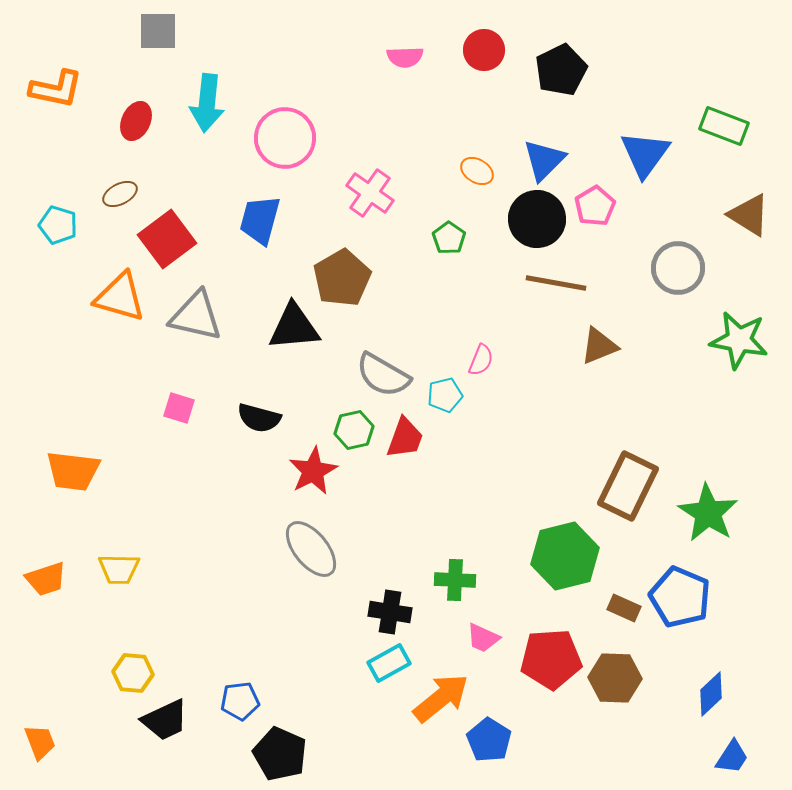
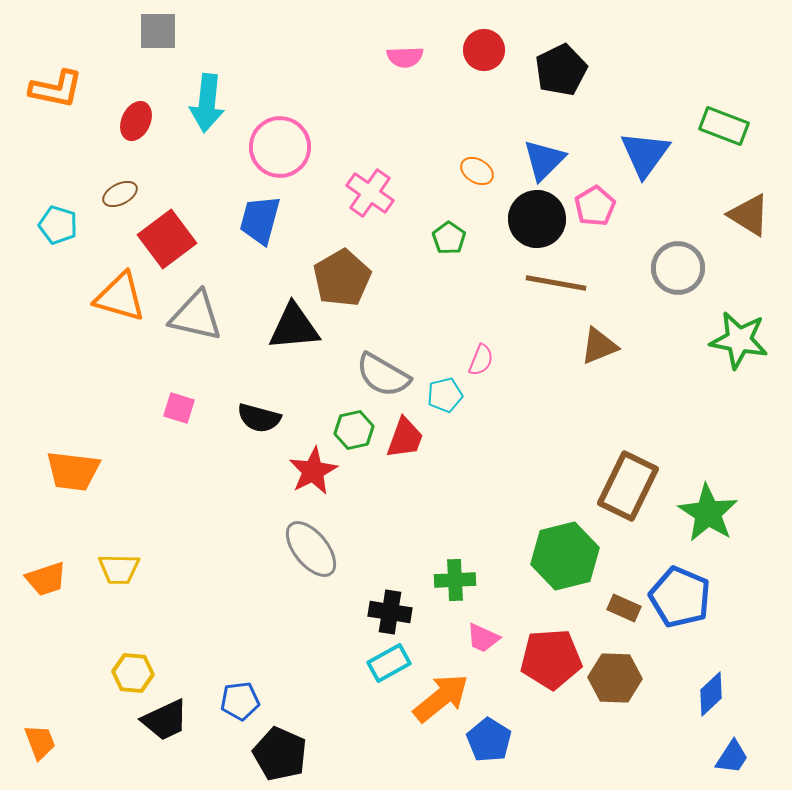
pink circle at (285, 138): moved 5 px left, 9 px down
green cross at (455, 580): rotated 6 degrees counterclockwise
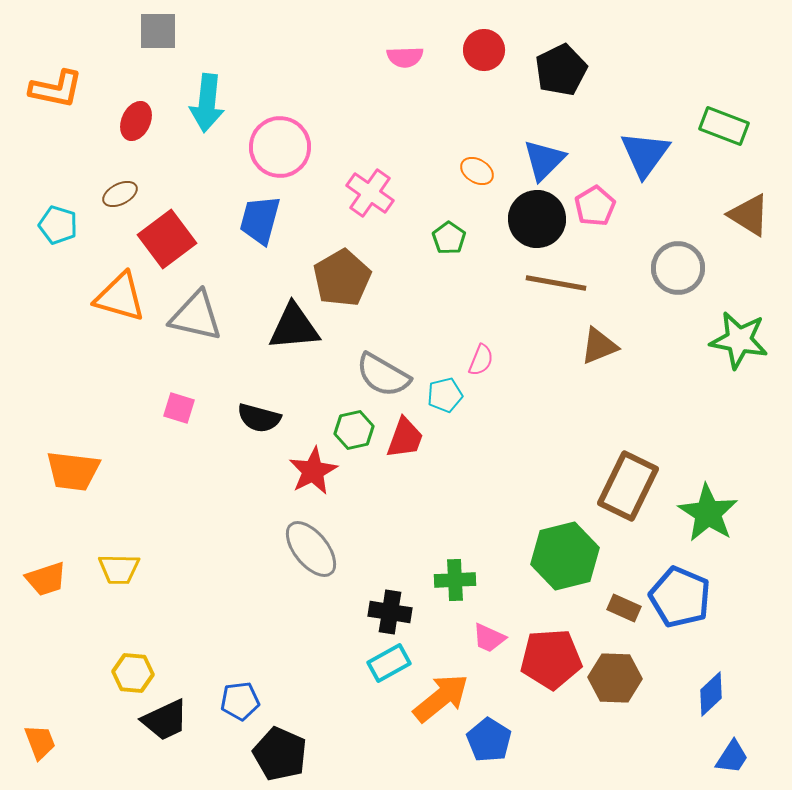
pink trapezoid at (483, 638): moved 6 px right
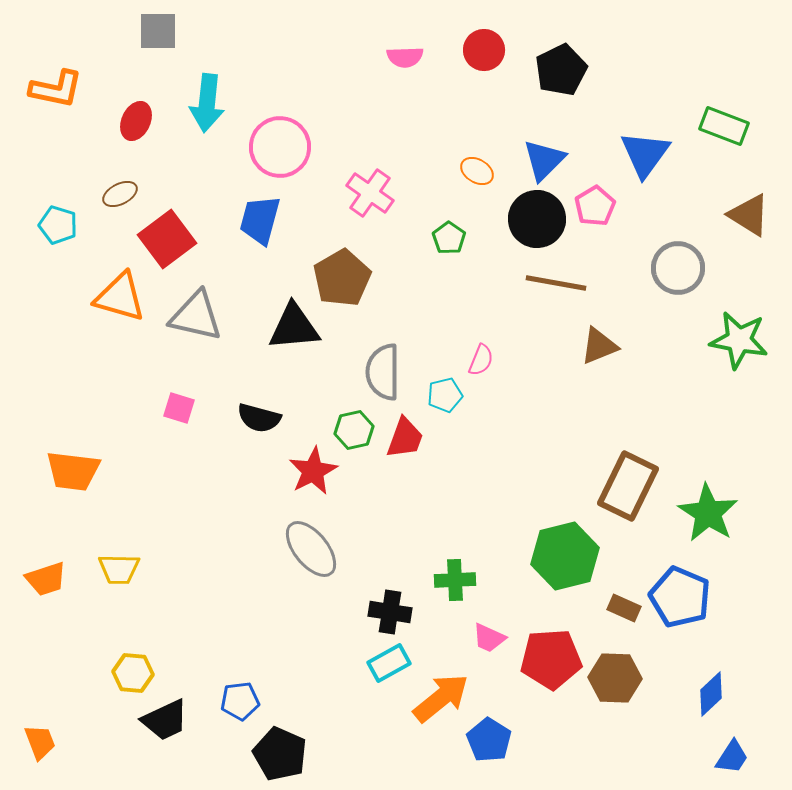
gray semicircle at (383, 375): moved 3 px up; rotated 60 degrees clockwise
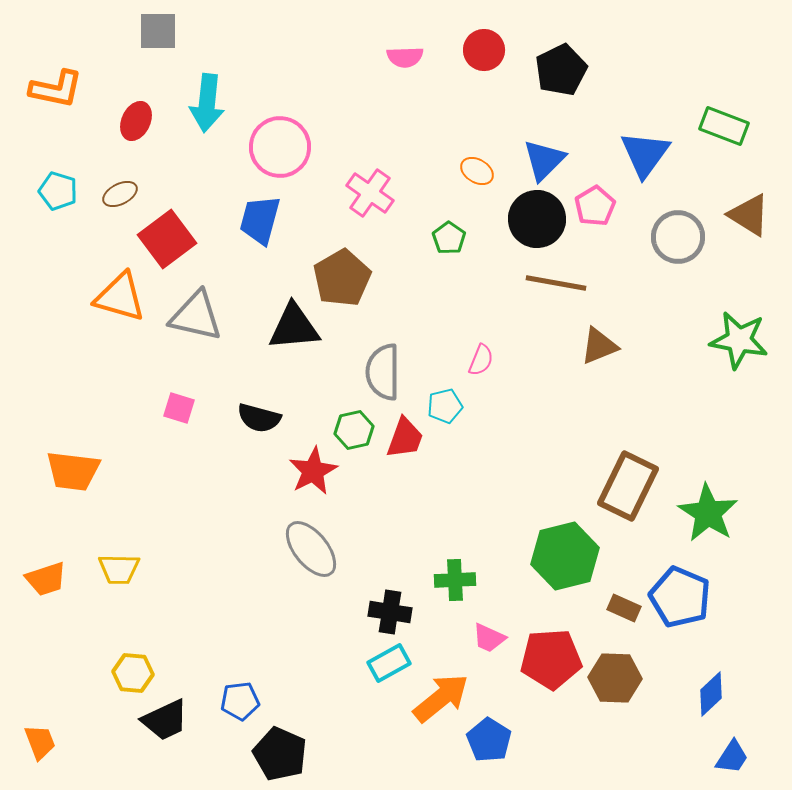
cyan pentagon at (58, 225): moved 34 px up
gray circle at (678, 268): moved 31 px up
cyan pentagon at (445, 395): moved 11 px down
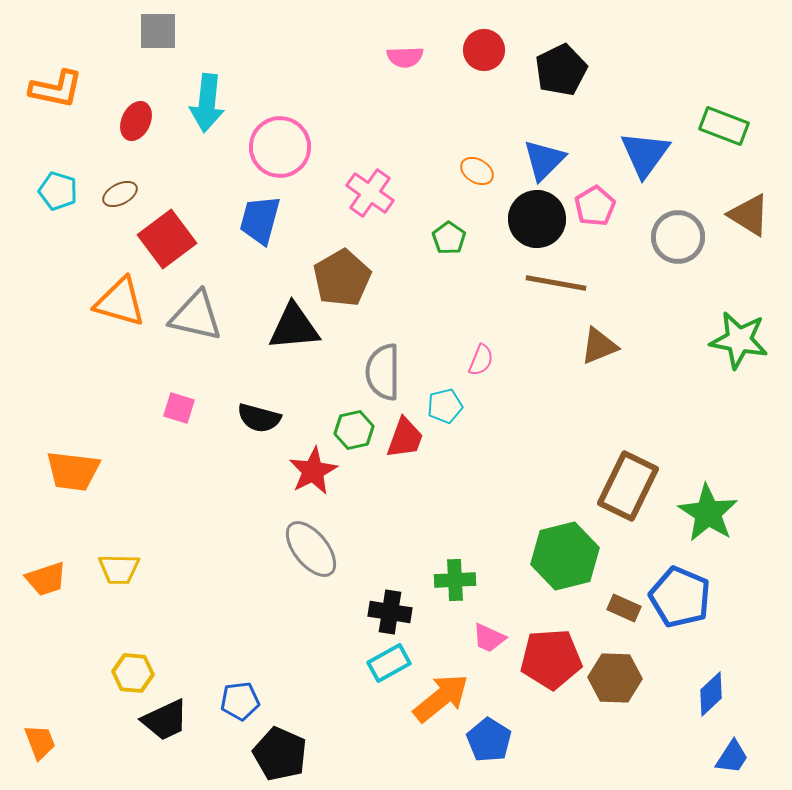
orange triangle at (120, 297): moved 5 px down
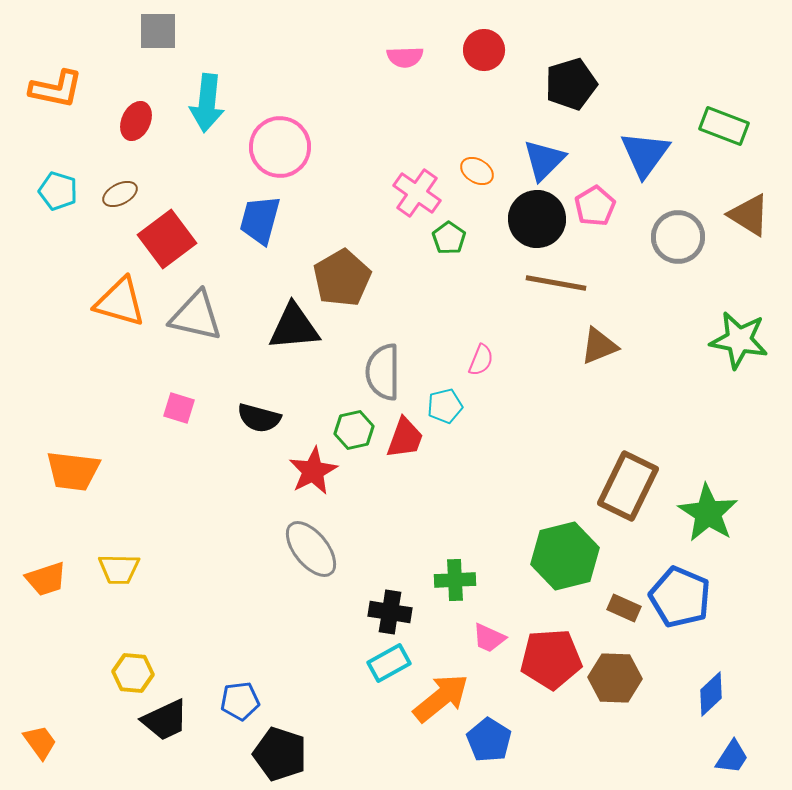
black pentagon at (561, 70): moved 10 px right, 14 px down; rotated 9 degrees clockwise
pink cross at (370, 193): moved 47 px right
orange trapezoid at (40, 742): rotated 15 degrees counterclockwise
black pentagon at (280, 754): rotated 6 degrees counterclockwise
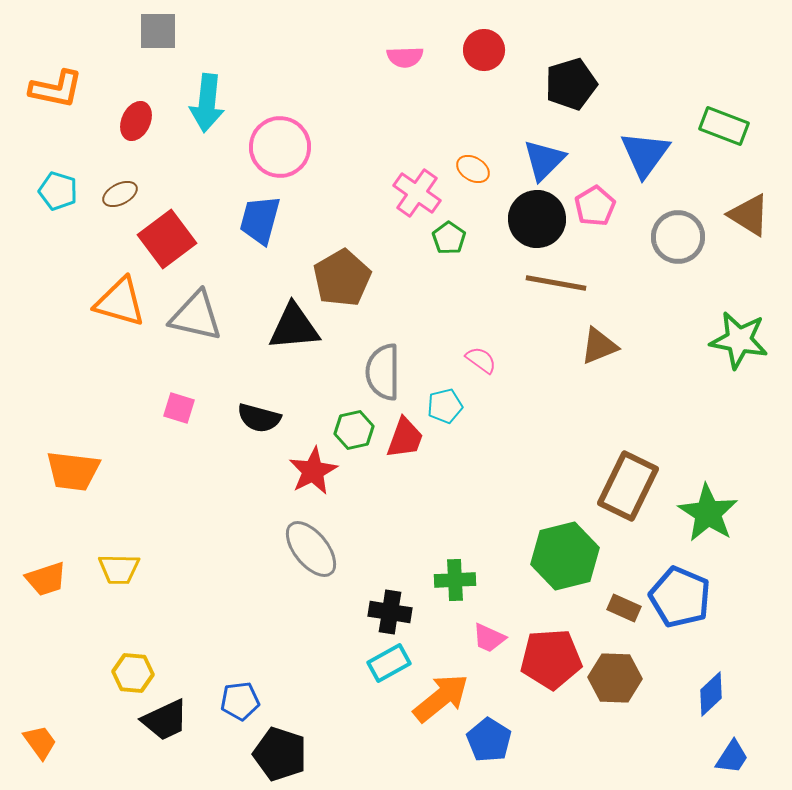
orange ellipse at (477, 171): moved 4 px left, 2 px up
pink semicircle at (481, 360): rotated 76 degrees counterclockwise
